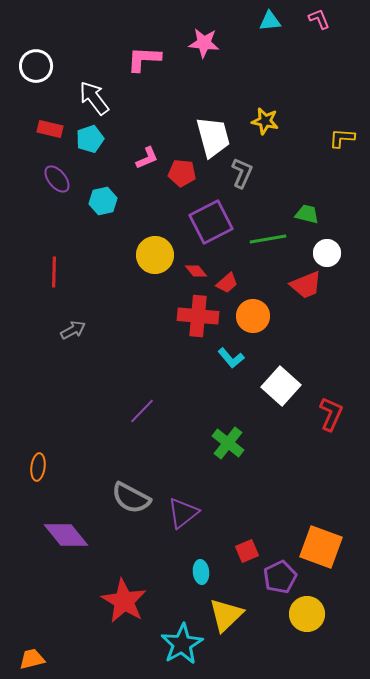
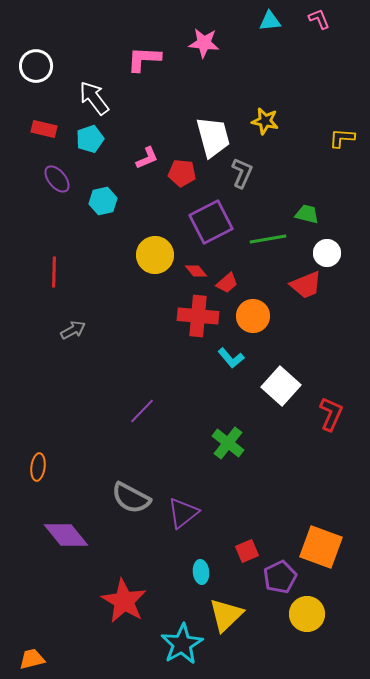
red rectangle at (50, 129): moved 6 px left
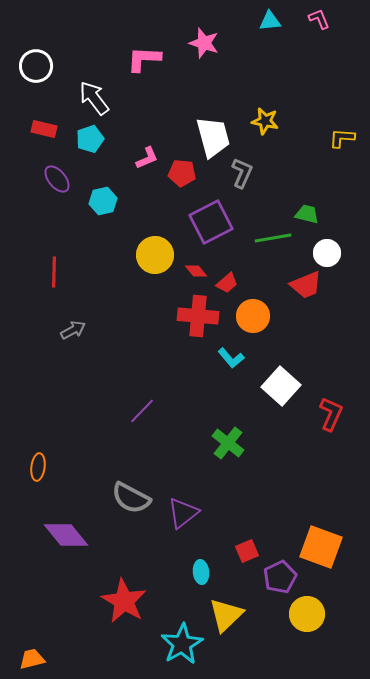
pink star at (204, 43): rotated 12 degrees clockwise
green line at (268, 239): moved 5 px right, 1 px up
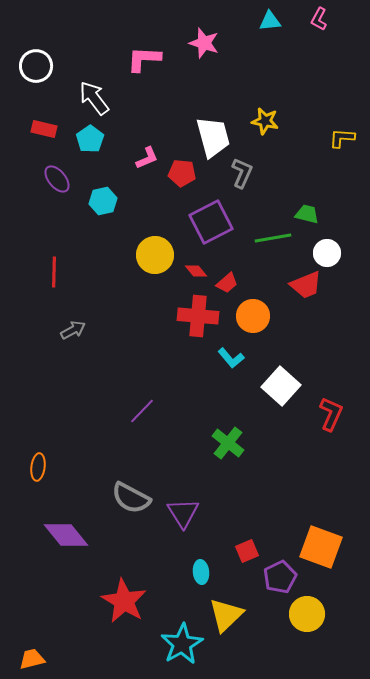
pink L-shape at (319, 19): rotated 130 degrees counterclockwise
cyan pentagon at (90, 139): rotated 16 degrees counterclockwise
purple triangle at (183, 513): rotated 24 degrees counterclockwise
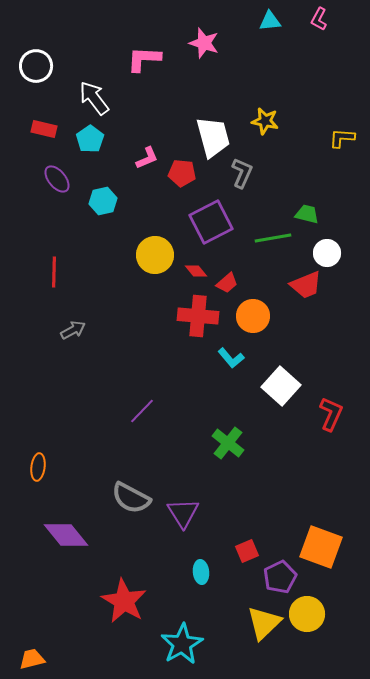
yellow triangle at (226, 615): moved 38 px right, 8 px down
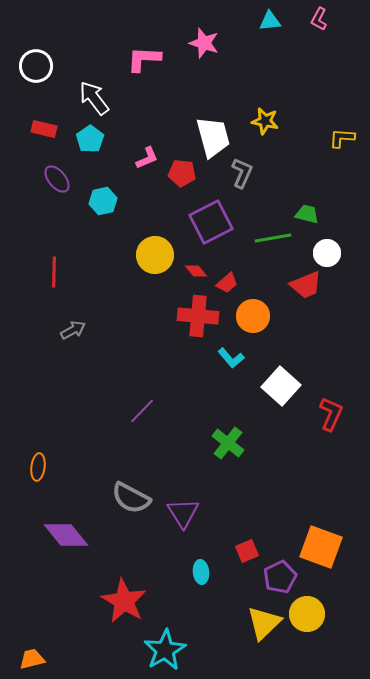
cyan star at (182, 644): moved 17 px left, 6 px down
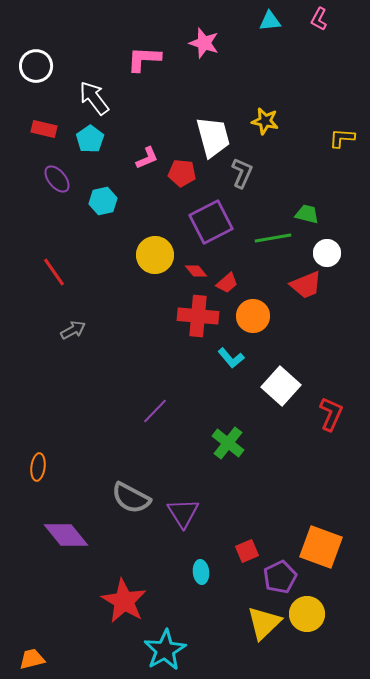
red line at (54, 272): rotated 36 degrees counterclockwise
purple line at (142, 411): moved 13 px right
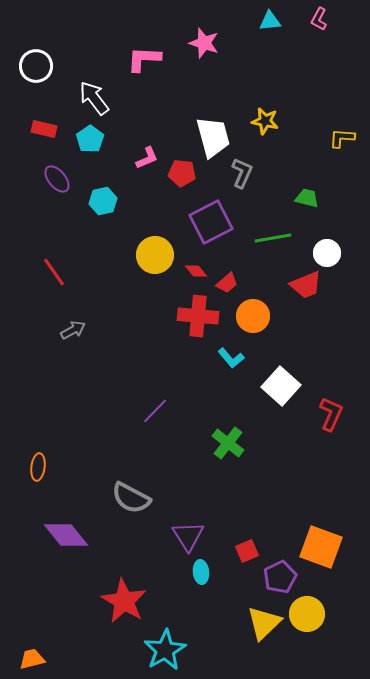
green trapezoid at (307, 214): moved 16 px up
purple triangle at (183, 513): moved 5 px right, 23 px down
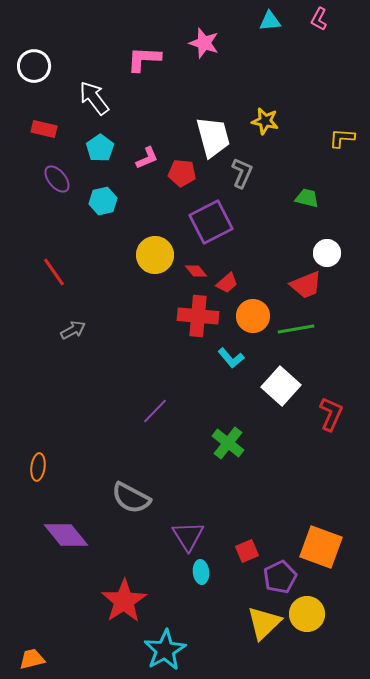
white circle at (36, 66): moved 2 px left
cyan pentagon at (90, 139): moved 10 px right, 9 px down
green line at (273, 238): moved 23 px right, 91 px down
red star at (124, 601): rotated 9 degrees clockwise
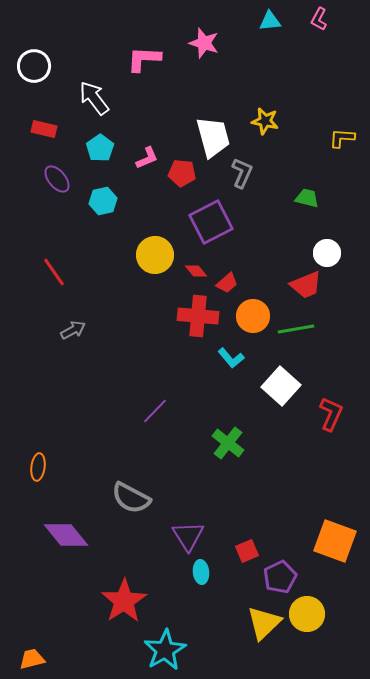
orange square at (321, 547): moved 14 px right, 6 px up
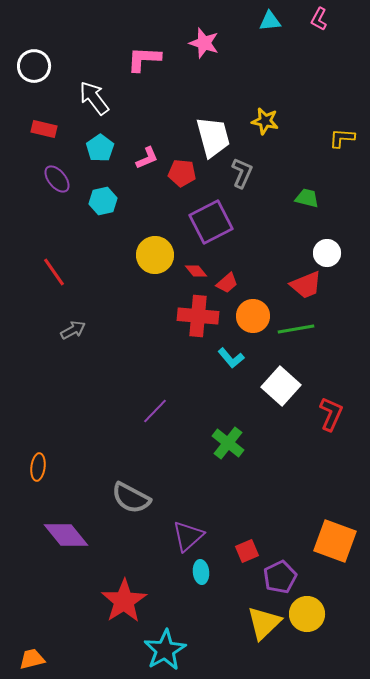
purple triangle at (188, 536): rotated 20 degrees clockwise
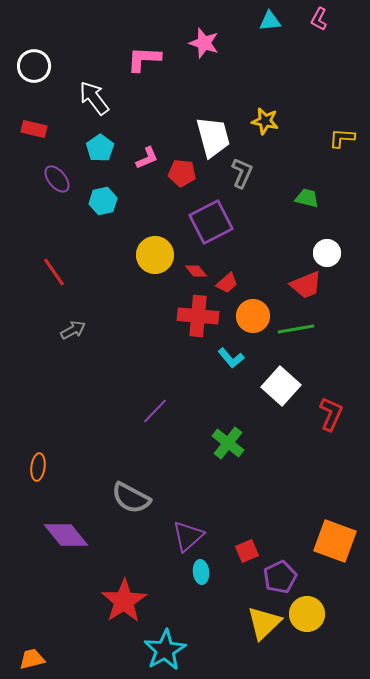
red rectangle at (44, 129): moved 10 px left
